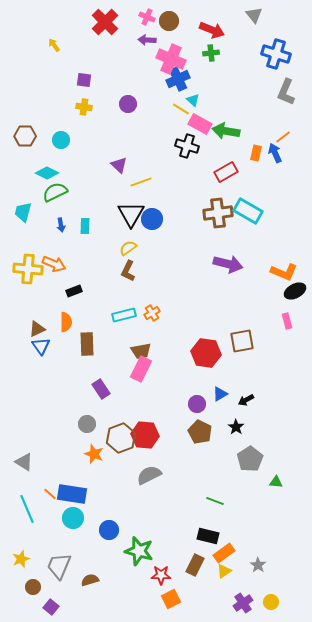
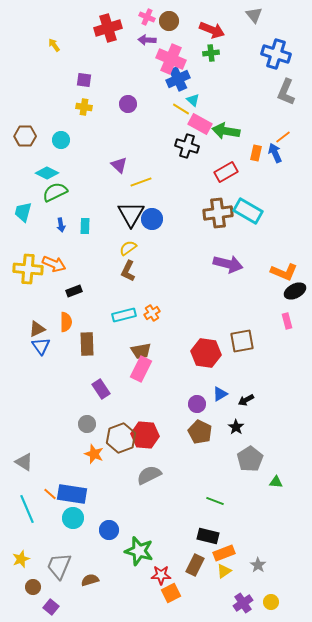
red cross at (105, 22): moved 3 px right, 6 px down; rotated 28 degrees clockwise
orange rectangle at (224, 553): rotated 15 degrees clockwise
orange square at (171, 599): moved 6 px up
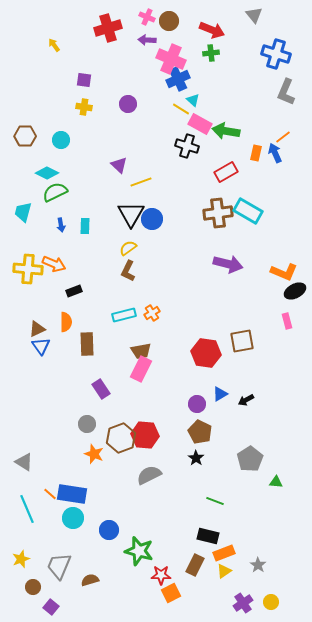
black star at (236, 427): moved 40 px left, 31 px down
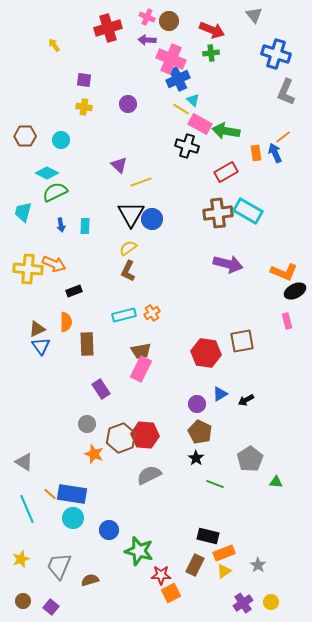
orange rectangle at (256, 153): rotated 21 degrees counterclockwise
green line at (215, 501): moved 17 px up
brown circle at (33, 587): moved 10 px left, 14 px down
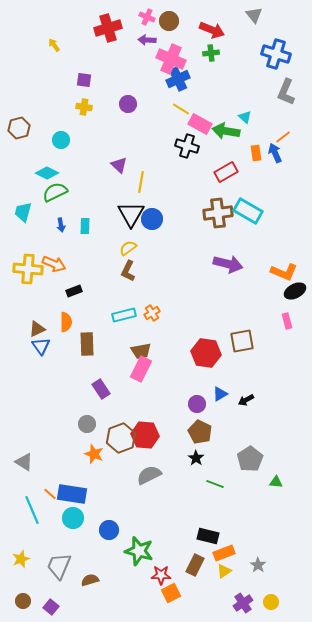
cyan triangle at (193, 100): moved 52 px right, 17 px down
brown hexagon at (25, 136): moved 6 px left, 8 px up; rotated 15 degrees counterclockwise
yellow line at (141, 182): rotated 60 degrees counterclockwise
cyan line at (27, 509): moved 5 px right, 1 px down
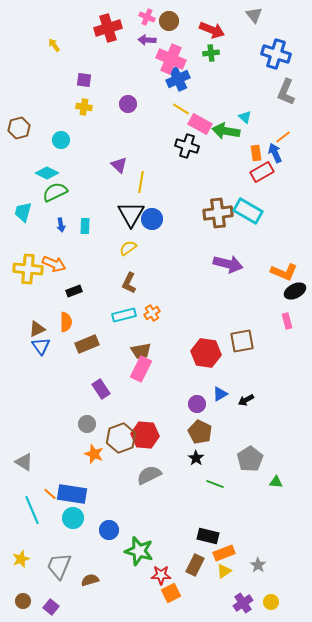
red rectangle at (226, 172): moved 36 px right
brown L-shape at (128, 271): moved 1 px right, 12 px down
brown rectangle at (87, 344): rotated 70 degrees clockwise
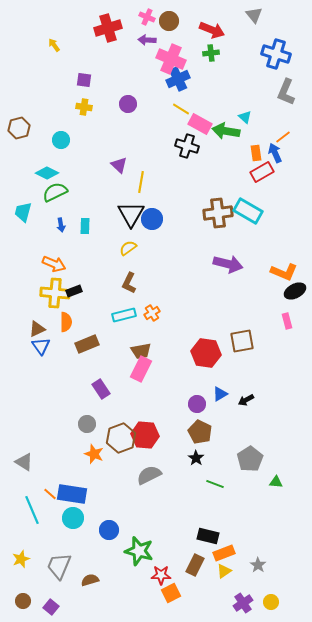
yellow cross at (28, 269): moved 27 px right, 24 px down
